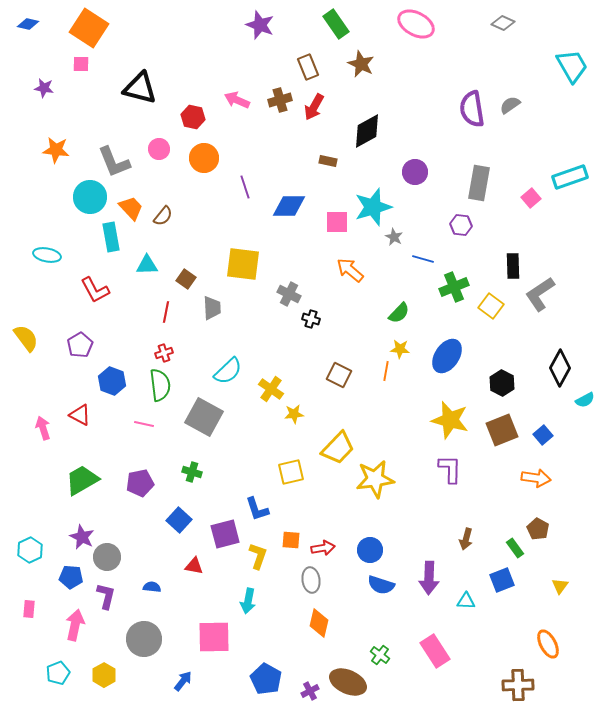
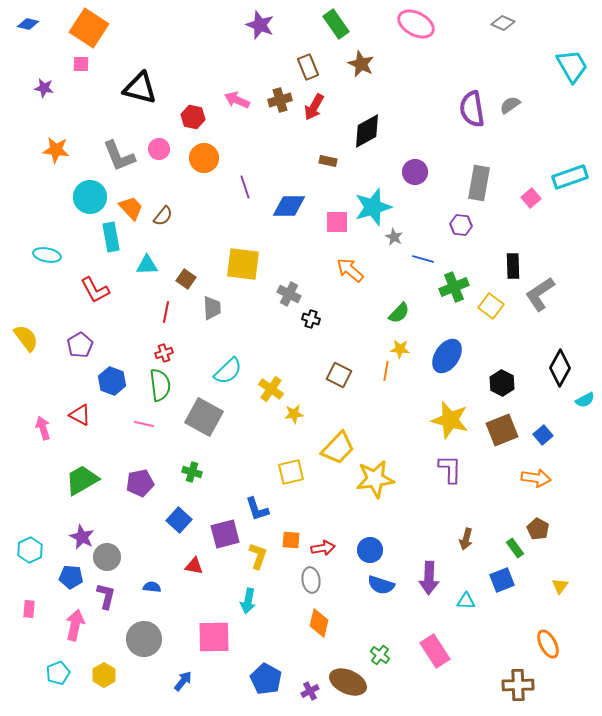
gray L-shape at (114, 162): moved 5 px right, 6 px up
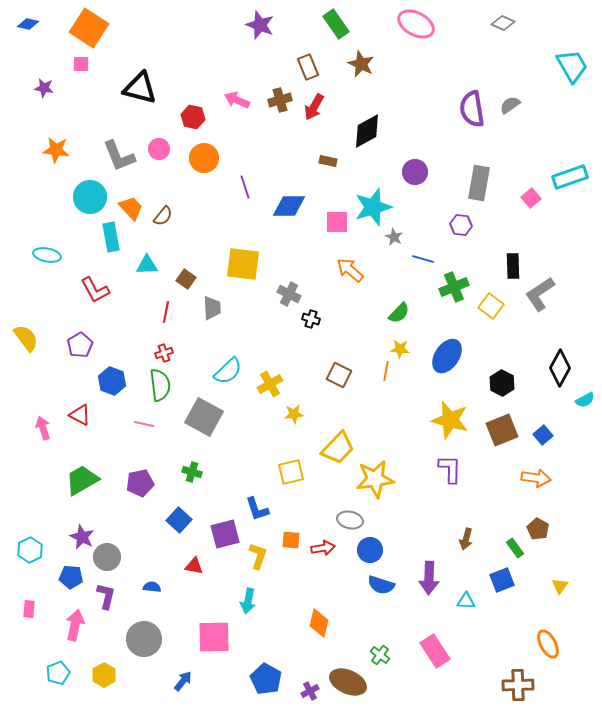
yellow cross at (271, 389): moved 1 px left, 5 px up; rotated 25 degrees clockwise
gray ellipse at (311, 580): moved 39 px right, 60 px up; rotated 70 degrees counterclockwise
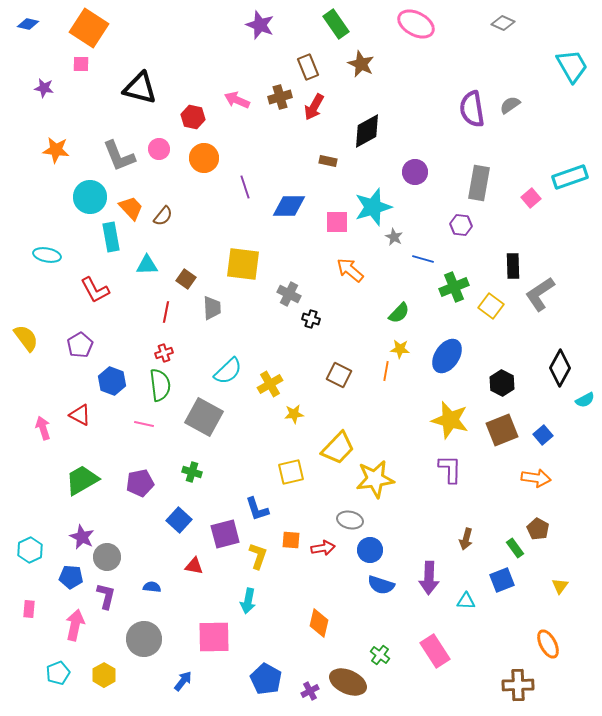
brown cross at (280, 100): moved 3 px up
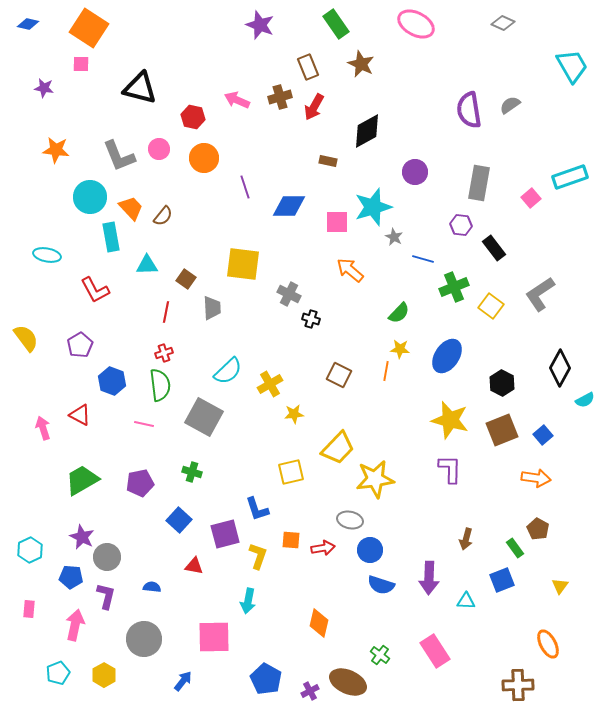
purple semicircle at (472, 109): moved 3 px left, 1 px down
black rectangle at (513, 266): moved 19 px left, 18 px up; rotated 35 degrees counterclockwise
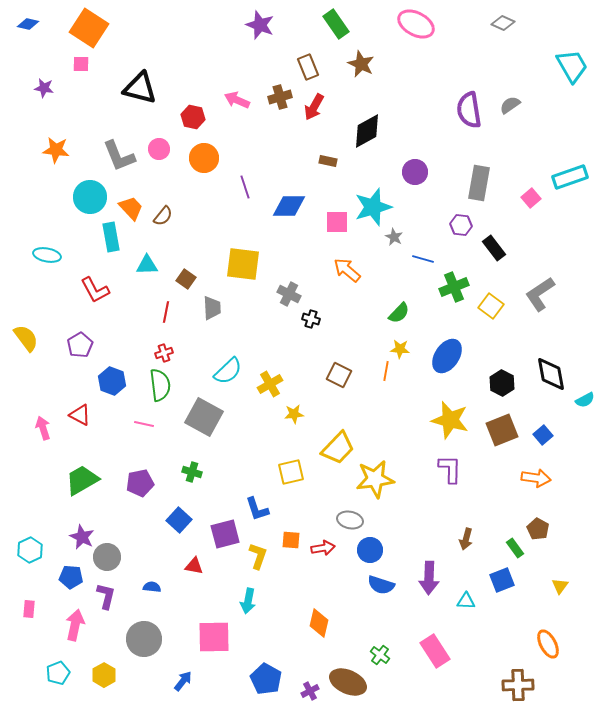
orange arrow at (350, 270): moved 3 px left
black diamond at (560, 368): moved 9 px left, 6 px down; rotated 39 degrees counterclockwise
